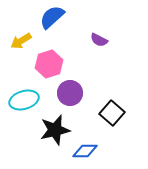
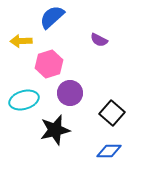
yellow arrow: rotated 30 degrees clockwise
blue diamond: moved 24 px right
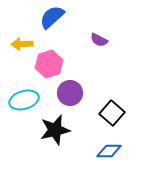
yellow arrow: moved 1 px right, 3 px down
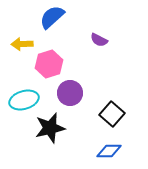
black square: moved 1 px down
black star: moved 5 px left, 2 px up
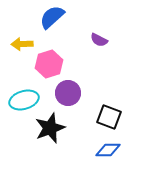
purple circle: moved 2 px left
black square: moved 3 px left, 3 px down; rotated 20 degrees counterclockwise
black star: rotated 8 degrees counterclockwise
blue diamond: moved 1 px left, 1 px up
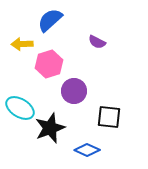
blue semicircle: moved 2 px left, 3 px down
purple semicircle: moved 2 px left, 2 px down
purple circle: moved 6 px right, 2 px up
cyan ellipse: moved 4 px left, 8 px down; rotated 48 degrees clockwise
black square: rotated 15 degrees counterclockwise
blue diamond: moved 21 px left; rotated 25 degrees clockwise
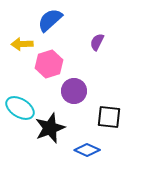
purple semicircle: rotated 90 degrees clockwise
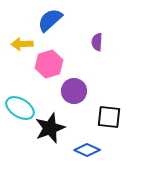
purple semicircle: rotated 24 degrees counterclockwise
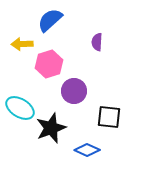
black star: moved 1 px right
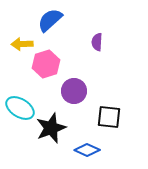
pink hexagon: moved 3 px left
